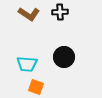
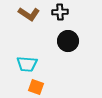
black circle: moved 4 px right, 16 px up
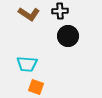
black cross: moved 1 px up
black circle: moved 5 px up
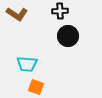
brown L-shape: moved 12 px left
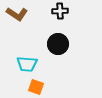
black circle: moved 10 px left, 8 px down
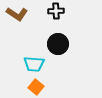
black cross: moved 4 px left
cyan trapezoid: moved 7 px right
orange square: rotated 21 degrees clockwise
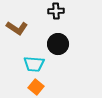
brown L-shape: moved 14 px down
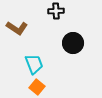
black circle: moved 15 px right, 1 px up
cyan trapezoid: rotated 115 degrees counterclockwise
orange square: moved 1 px right
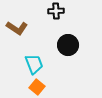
black circle: moved 5 px left, 2 px down
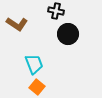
black cross: rotated 14 degrees clockwise
brown L-shape: moved 4 px up
black circle: moved 11 px up
